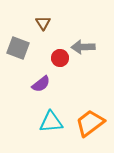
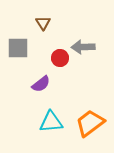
gray square: rotated 20 degrees counterclockwise
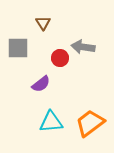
gray arrow: rotated 10 degrees clockwise
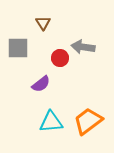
orange trapezoid: moved 2 px left, 2 px up
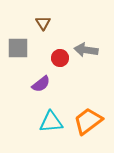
gray arrow: moved 3 px right, 3 px down
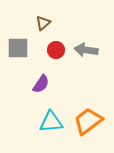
brown triangle: rotated 21 degrees clockwise
red circle: moved 4 px left, 8 px up
purple semicircle: rotated 18 degrees counterclockwise
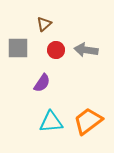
brown triangle: moved 1 px right, 1 px down
purple semicircle: moved 1 px right, 1 px up
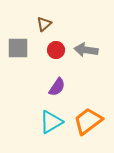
purple semicircle: moved 15 px right, 4 px down
cyan triangle: rotated 25 degrees counterclockwise
